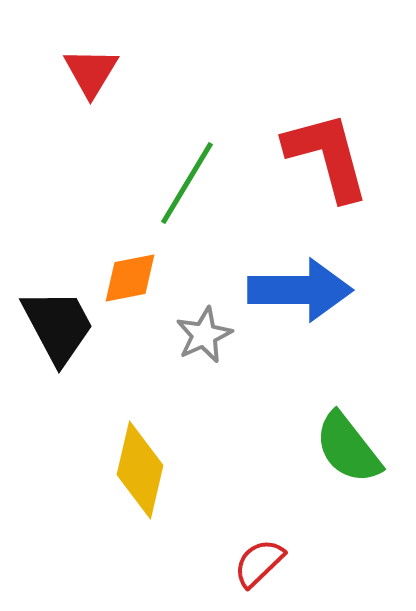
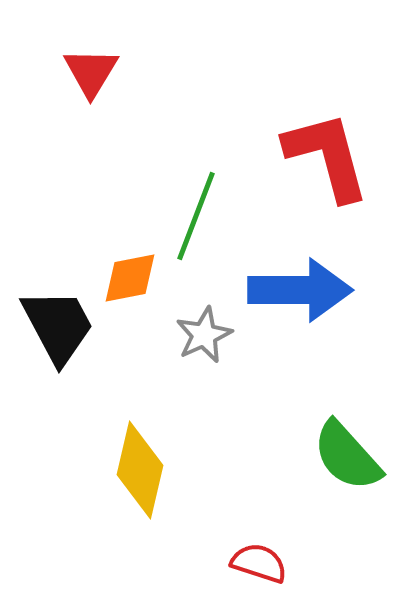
green line: moved 9 px right, 33 px down; rotated 10 degrees counterclockwise
green semicircle: moved 1 px left, 8 px down; rotated 4 degrees counterclockwise
red semicircle: rotated 62 degrees clockwise
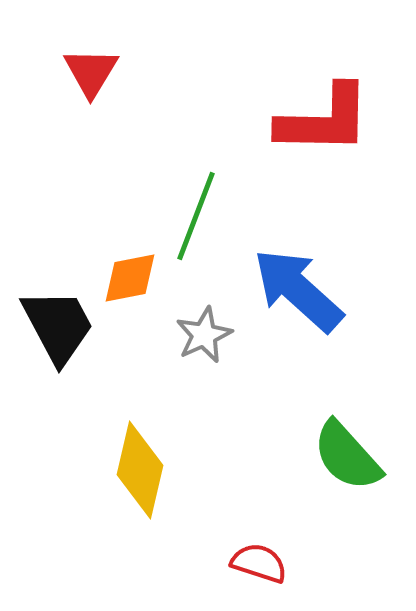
red L-shape: moved 3 px left, 36 px up; rotated 106 degrees clockwise
blue arrow: moved 2 px left; rotated 138 degrees counterclockwise
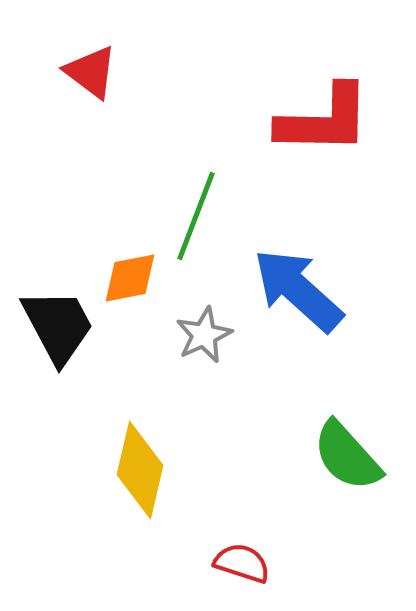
red triangle: rotated 24 degrees counterclockwise
red semicircle: moved 17 px left
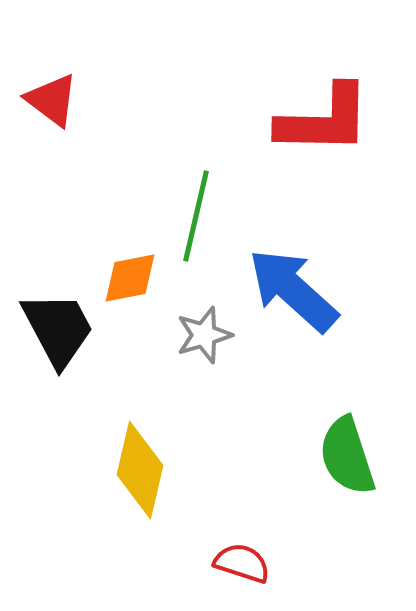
red triangle: moved 39 px left, 28 px down
green line: rotated 8 degrees counterclockwise
blue arrow: moved 5 px left
black trapezoid: moved 3 px down
gray star: rotated 8 degrees clockwise
green semicircle: rotated 24 degrees clockwise
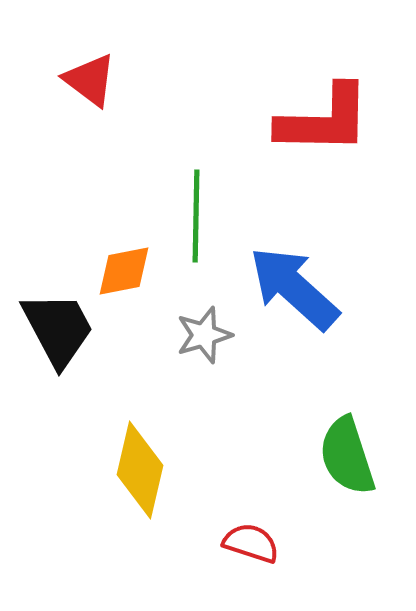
red triangle: moved 38 px right, 20 px up
green line: rotated 12 degrees counterclockwise
orange diamond: moved 6 px left, 7 px up
blue arrow: moved 1 px right, 2 px up
red semicircle: moved 9 px right, 20 px up
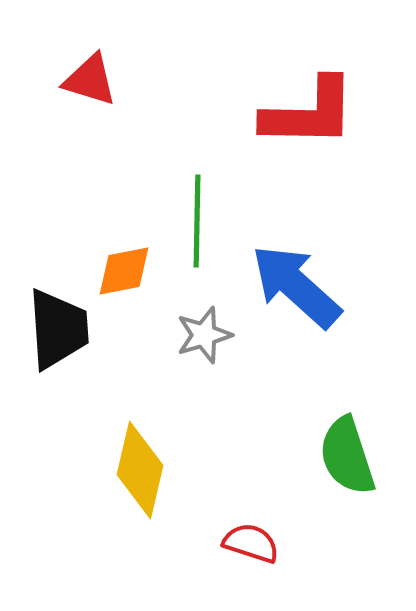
red triangle: rotated 20 degrees counterclockwise
red L-shape: moved 15 px left, 7 px up
green line: moved 1 px right, 5 px down
blue arrow: moved 2 px right, 2 px up
black trapezoid: rotated 24 degrees clockwise
